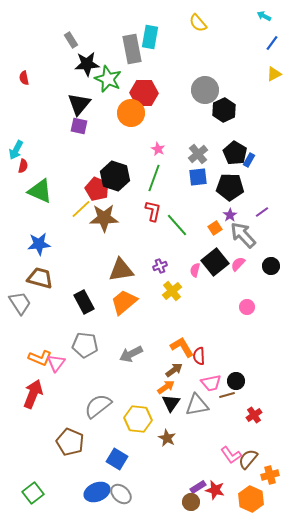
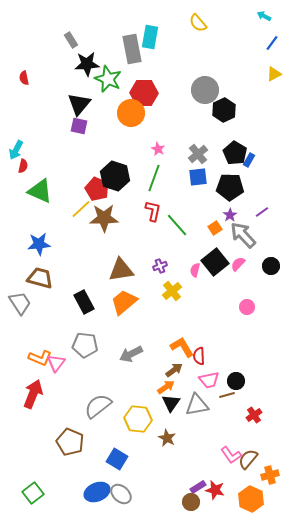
pink trapezoid at (211, 383): moved 2 px left, 3 px up
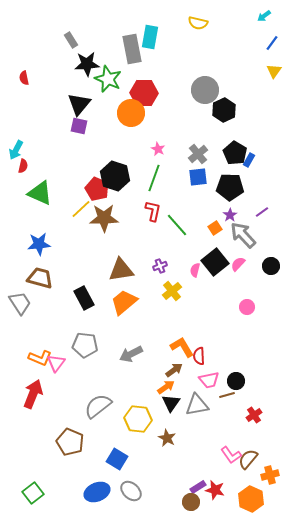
cyan arrow at (264, 16): rotated 64 degrees counterclockwise
yellow semicircle at (198, 23): rotated 36 degrees counterclockwise
yellow triangle at (274, 74): moved 3 px up; rotated 28 degrees counterclockwise
green triangle at (40, 191): moved 2 px down
black rectangle at (84, 302): moved 4 px up
gray ellipse at (121, 494): moved 10 px right, 3 px up
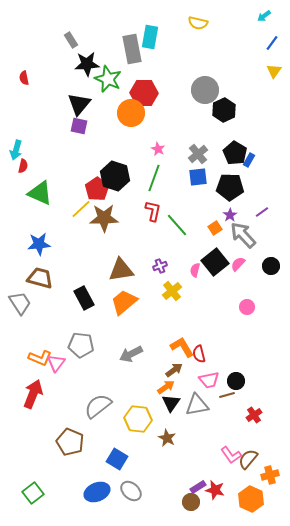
cyan arrow at (16, 150): rotated 12 degrees counterclockwise
red pentagon at (97, 189): rotated 15 degrees clockwise
gray pentagon at (85, 345): moved 4 px left
red semicircle at (199, 356): moved 2 px up; rotated 12 degrees counterclockwise
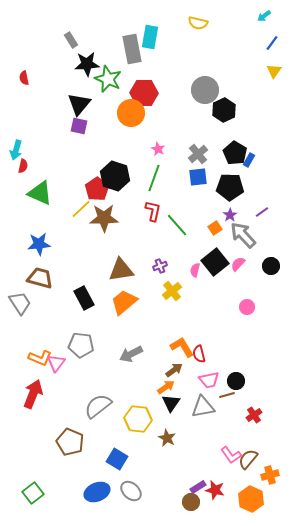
gray triangle at (197, 405): moved 6 px right, 2 px down
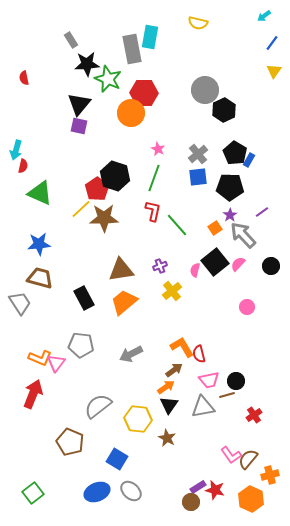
black triangle at (171, 403): moved 2 px left, 2 px down
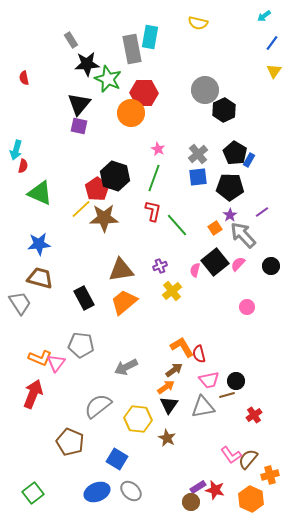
gray arrow at (131, 354): moved 5 px left, 13 px down
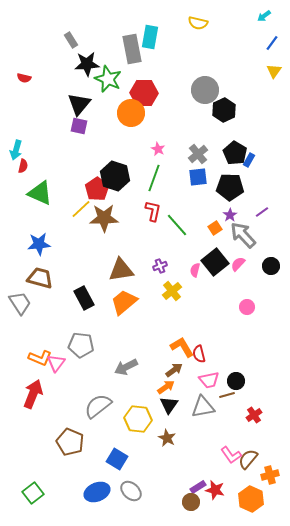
red semicircle at (24, 78): rotated 64 degrees counterclockwise
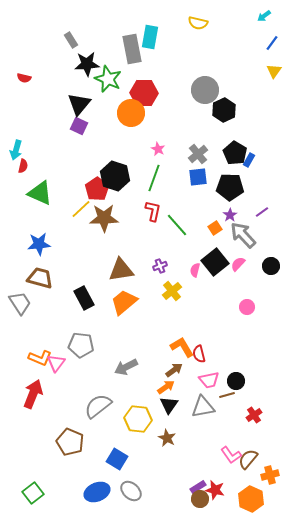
purple square at (79, 126): rotated 12 degrees clockwise
brown circle at (191, 502): moved 9 px right, 3 px up
